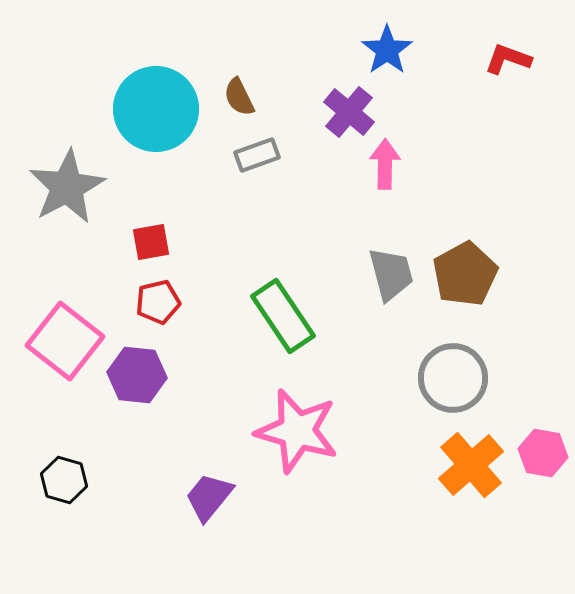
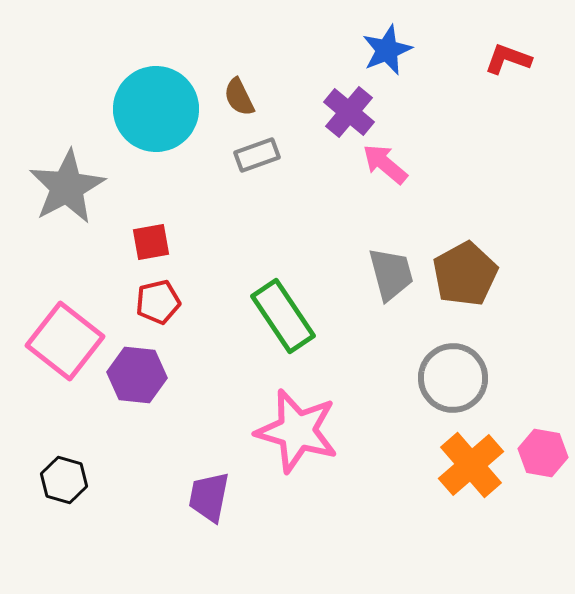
blue star: rotated 12 degrees clockwise
pink arrow: rotated 51 degrees counterclockwise
purple trapezoid: rotated 28 degrees counterclockwise
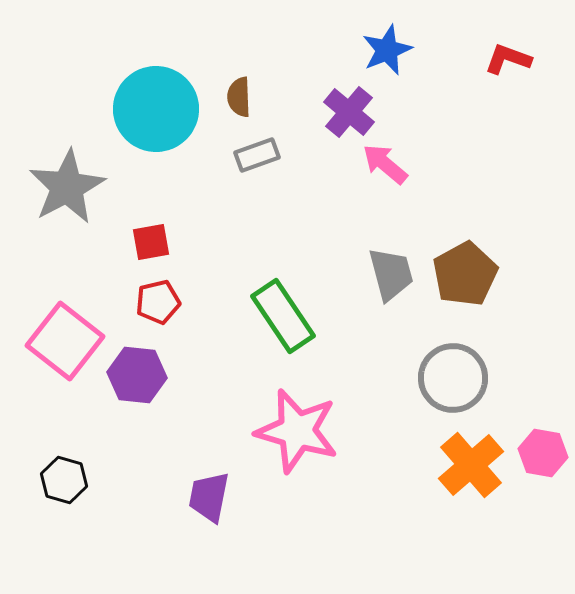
brown semicircle: rotated 24 degrees clockwise
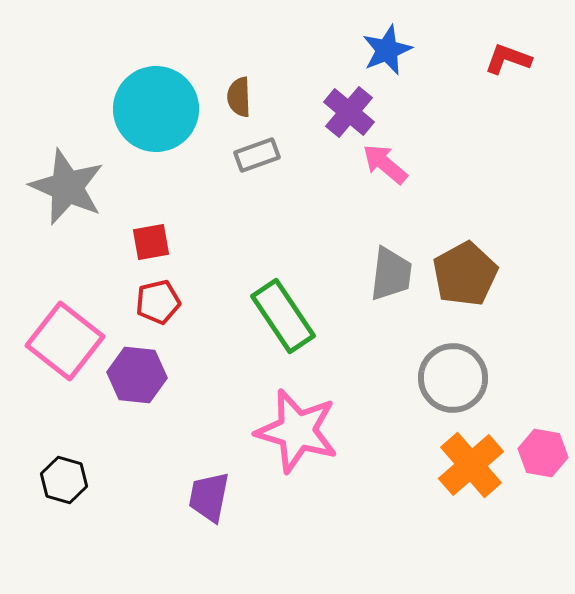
gray star: rotated 20 degrees counterclockwise
gray trapezoid: rotated 22 degrees clockwise
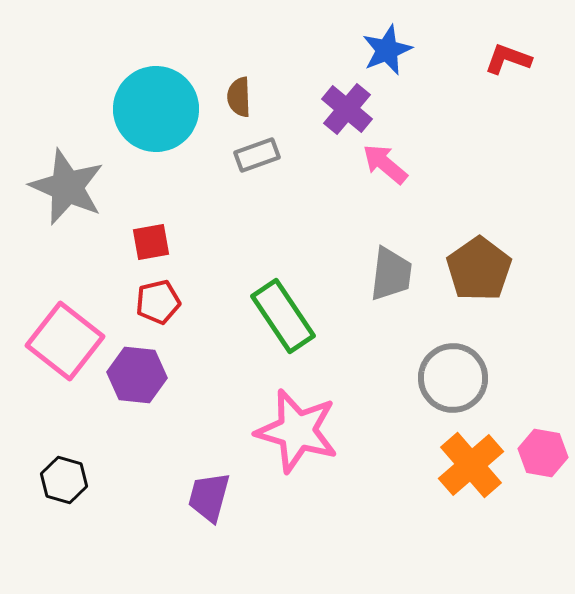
purple cross: moved 2 px left, 3 px up
brown pentagon: moved 14 px right, 5 px up; rotated 6 degrees counterclockwise
purple trapezoid: rotated 4 degrees clockwise
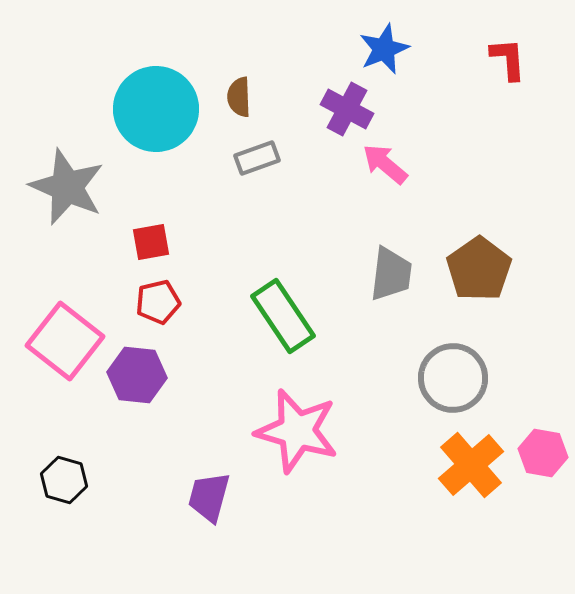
blue star: moved 3 px left, 1 px up
red L-shape: rotated 66 degrees clockwise
purple cross: rotated 12 degrees counterclockwise
gray rectangle: moved 3 px down
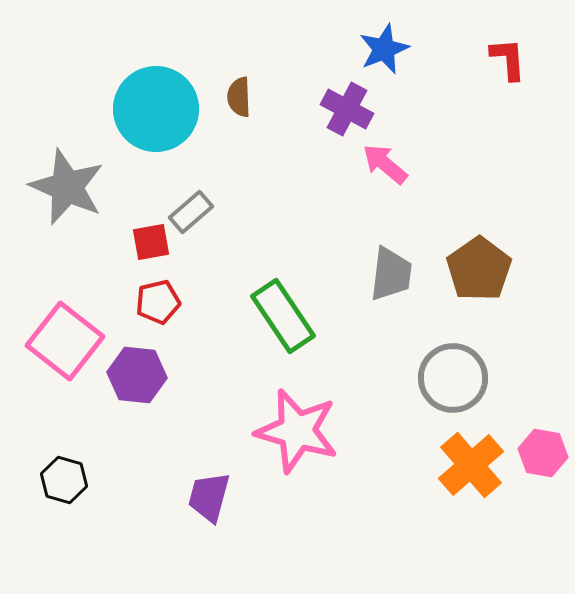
gray rectangle: moved 66 px left, 54 px down; rotated 21 degrees counterclockwise
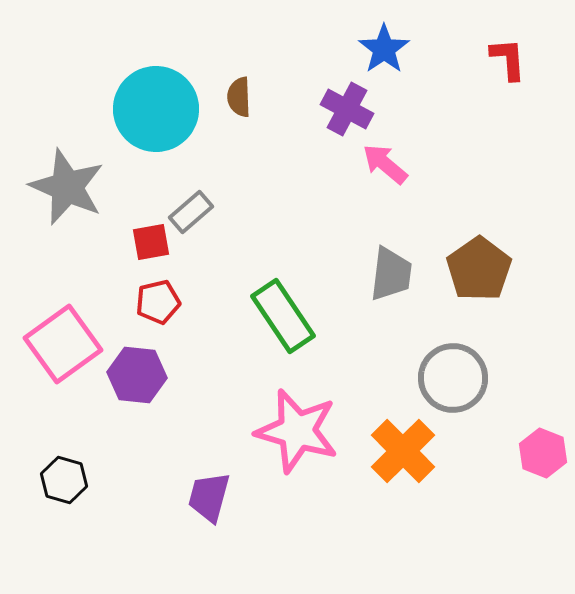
blue star: rotated 12 degrees counterclockwise
pink square: moved 2 px left, 3 px down; rotated 16 degrees clockwise
pink hexagon: rotated 12 degrees clockwise
orange cross: moved 68 px left, 14 px up; rotated 4 degrees counterclockwise
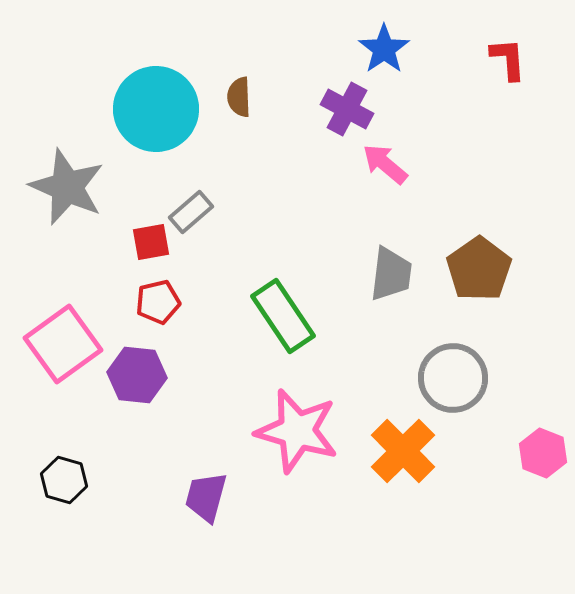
purple trapezoid: moved 3 px left
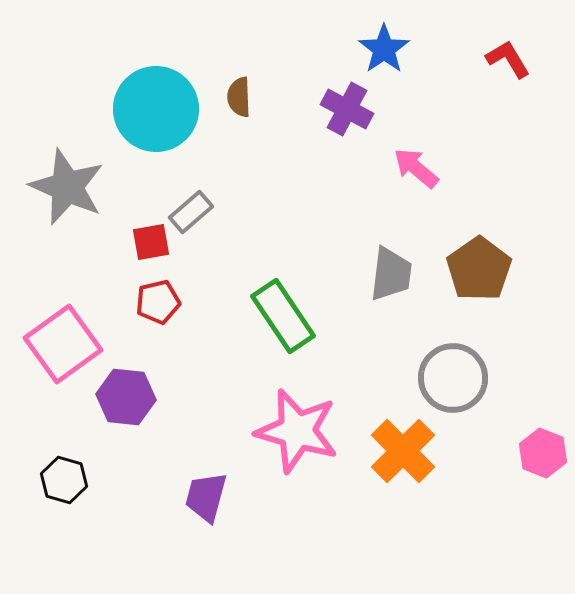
red L-shape: rotated 27 degrees counterclockwise
pink arrow: moved 31 px right, 4 px down
purple hexagon: moved 11 px left, 22 px down
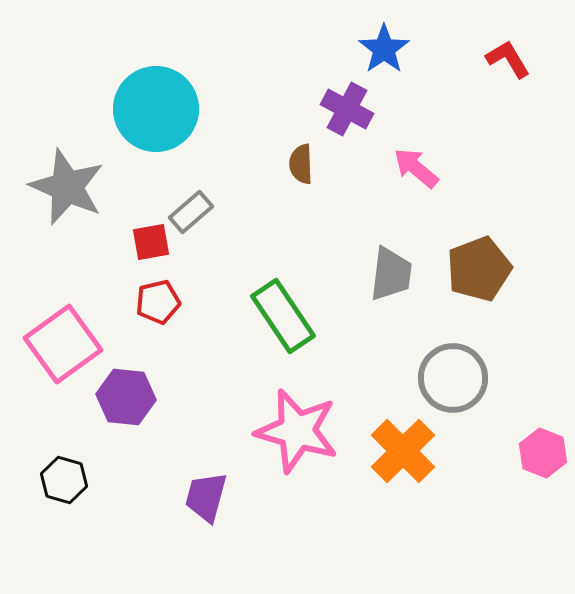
brown semicircle: moved 62 px right, 67 px down
brown pentagon: rotated 14 degrees clockwise
